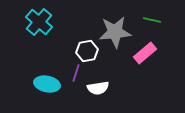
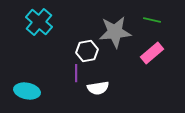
pink rectangle: moved 7 px right
purple line: rotated 18 degrees counterclockwise
cyan ellipse: moved 20 px left, 7 px down
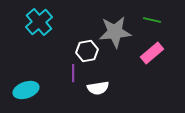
cyan cross: rotated 8 degrees clockwise
purple line: moved 3 px left
cyan ellipse: moved 1 px left, 1 px up; rotated 30 degrees counterclockwise
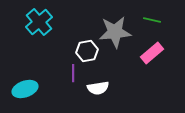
cyan ellipse: moved 1 px left, 1 px up
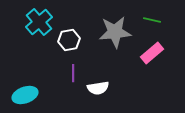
white hexagon: moved 18 px left, 11 px up
cyan ellipse: moved 6 px down
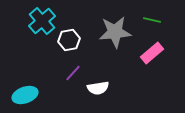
cyan cross: moved 3 px right, 1 px up
purple line: rotated 42 degrees clockwise
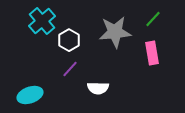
green line: moved 1 px right, 1 px up; rotated 60 degrees counterclockwise
white hexagon: rotated 20 degrees counterclockwise
pink rectangle: rotated 60 degrees counterclockwise
purple line: moved 3 px left, 4 px up
white semicircle: rotated 10 degrees clockwise
cyan ellipse: moved 5 px right
